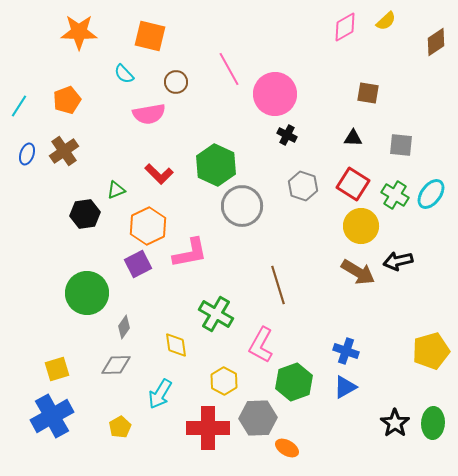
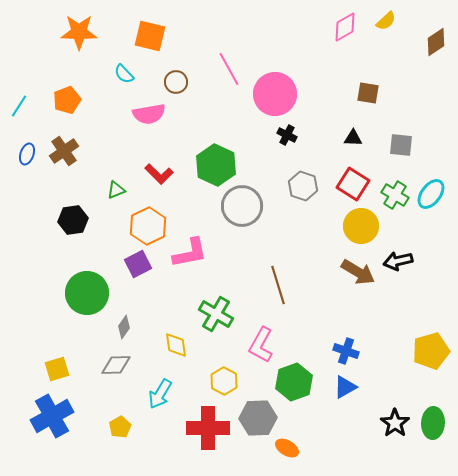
black hexagon at (85, 214): moved 12 px left, 6 px down
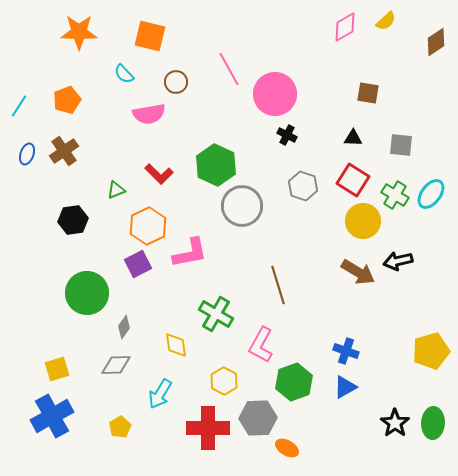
red square at (353, 184): moved 4 px up
yellow circle at (361, 226): moved 2 px right, 5 px up
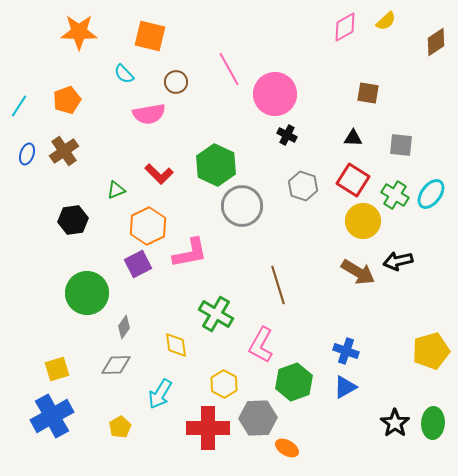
yellow hexagon at (224, 381): moved 3 px down
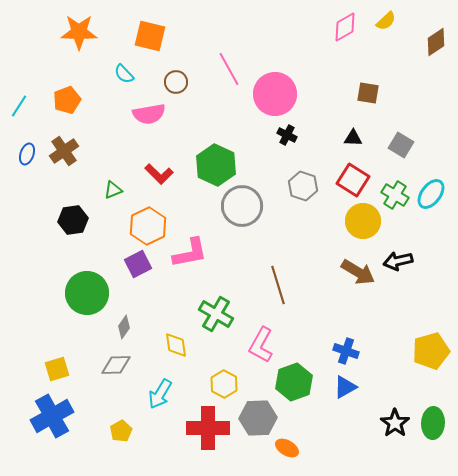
gray square at (401, 145): rotated 25 degrees clockwise
green triangle at (116, 190): moved 3 px left
yellow pentagon at (120, 427): moved 1 px right, 4 px down
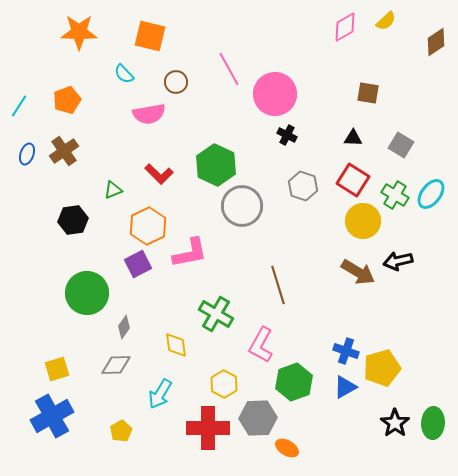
yellow pentagon at (431, 351): moved 49 px left, 17 px down
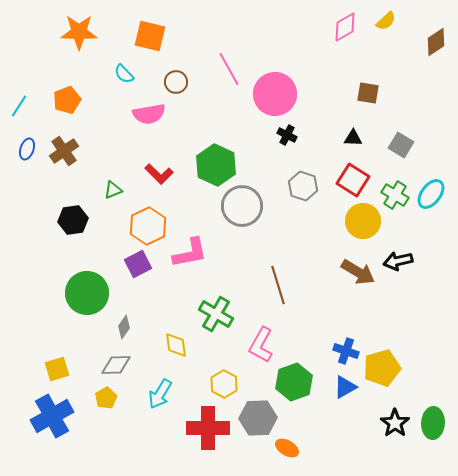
blue ellipse at (27, 154): moved 5 px up
yellow pentagon at (121, 431): moved 15 px left, 33 px up
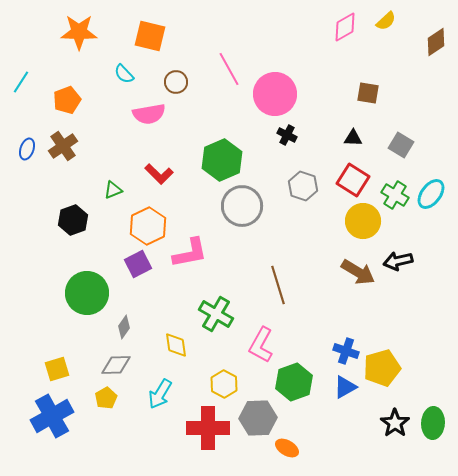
cyan line at (19, 106): moved 2 px right, 24 px up
brown cross at (64, 151): moved 1 px left, 5 px up
green hexagon at (216, 165): moved 6 px right, 5 px up; rotated 12 degrees clockwise
black hexagon at (73, 220): rotated 12 degrees counterclockwise
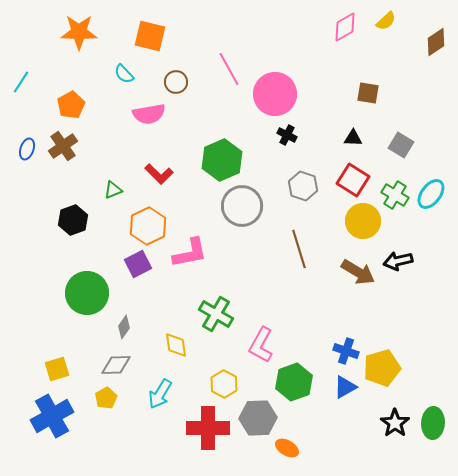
orange pentagon at (67, 100): moved 4 px right, 5 px down; rotated 8 degrees counterclockwise
brown line at (278, 285): moved 21 px right, 36 px up
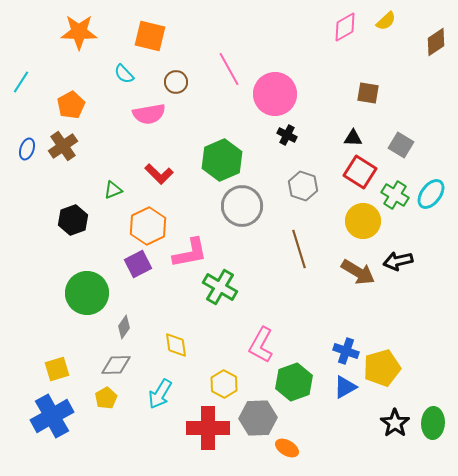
red square at (353, 180): moved 7 px right, 8 px up
green cross at (216, 314): moved 4 px right, 27 px up
